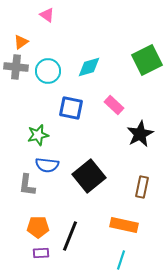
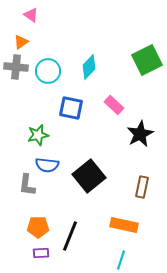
pink triangle: moved 16 px left
cyan diamond: rotated 30 degrees counterclockwise
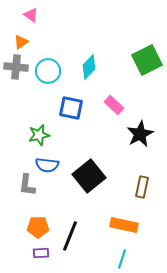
green star: moved 1 px right
cyan line: moved 1 px right, 1 px up
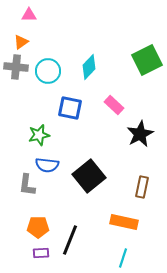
pink triangle: moved 2 px left; rotated 35 degrees counterclockwise
blue square: moved 1 px left
orange rectangle: moved 3 px up
black line: moved 4 px down
cyan line: moved 1 px right, 1 px up
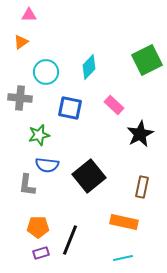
gray cross: moved 4 px right, 31 px down
cyan circle: moved 2 px left, 1 px down
purple rectangle: rotated 14 degrees counterclockwise
cyan line: rotated 60 degrees clockwise
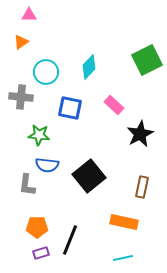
gray cross: moved 1 px right, 1 px up
green star: rotated 20 degrees clockwise
orange pentagon: moved 1 px left
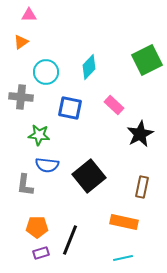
gray L-shape: moved 2 px left
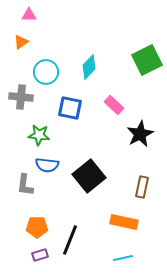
purple rectangle: moved 1 px left, 2 px down
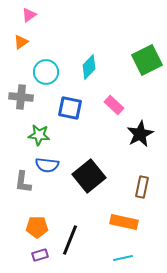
pink triangle: rotated 35 degrees counterclockwise
gray L-shape: moved 2 px left, 3 px up
